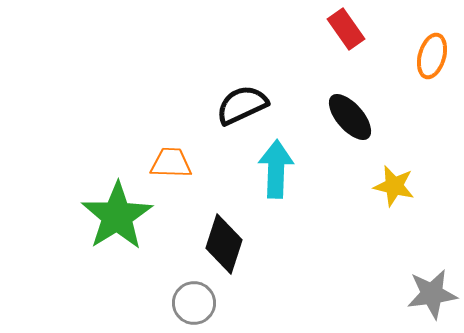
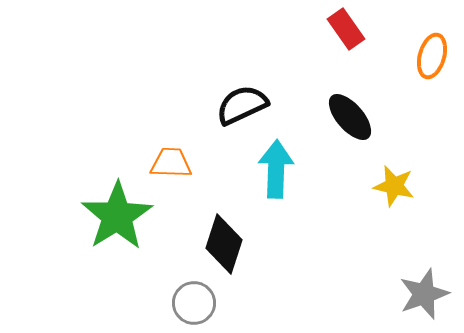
gray star: moved 8 px left; rotated 12 degrees counterclockwise
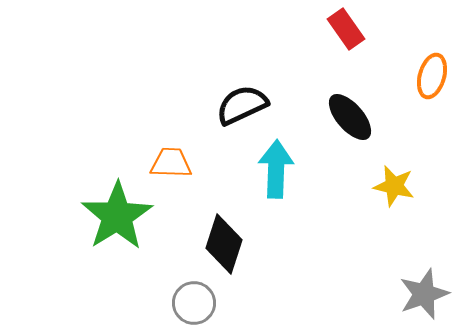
orange ellipse: moved 20 px down
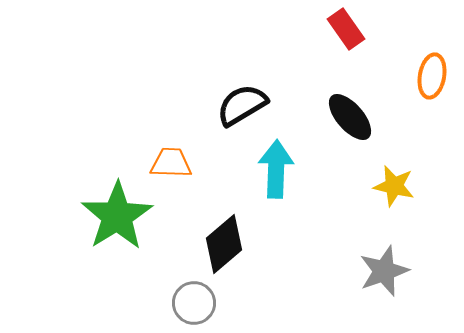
orange ellipse: rotated 6 degrees counterclockwise
black semicircle: rotated 6 degrees counterclockwise
black diamond: rotated 32 degrees clockwise
gray star: moved 40 px left, 23 px up
